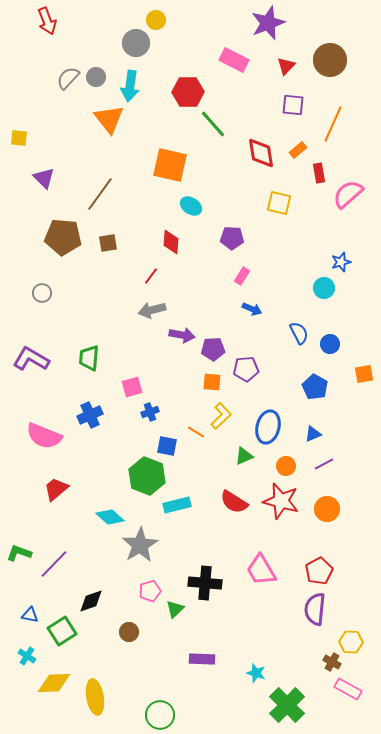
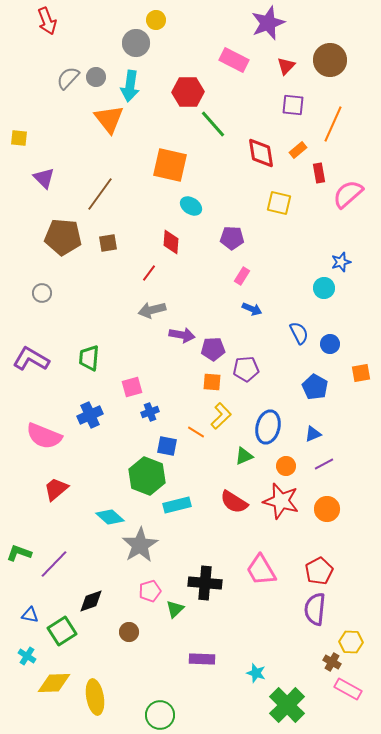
red line at (151, 276): moved 2 px left, 3 px up
orange square at (364, 374): moved 3 px left, 1 px up
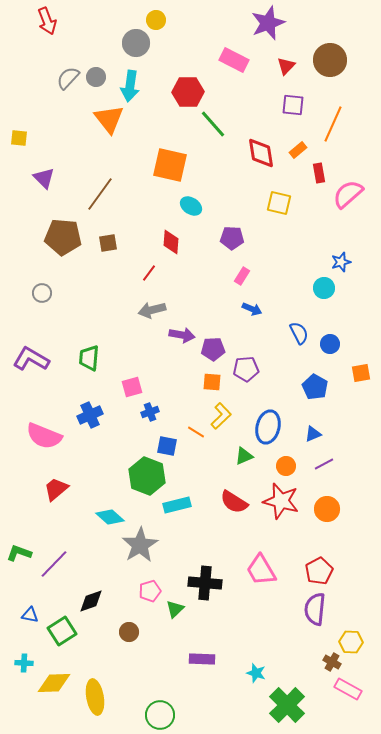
cyan cross at (27, 656): moved 3 px left, 7 px down; rotated 30 degrees counterclockwise
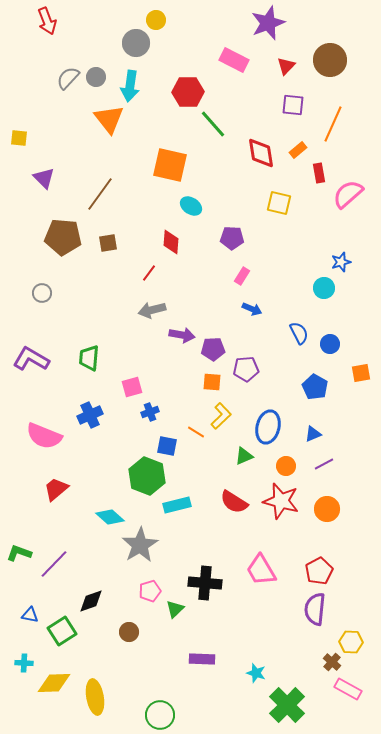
brown cross at (332, 662): rotated 12 degrees clockwise
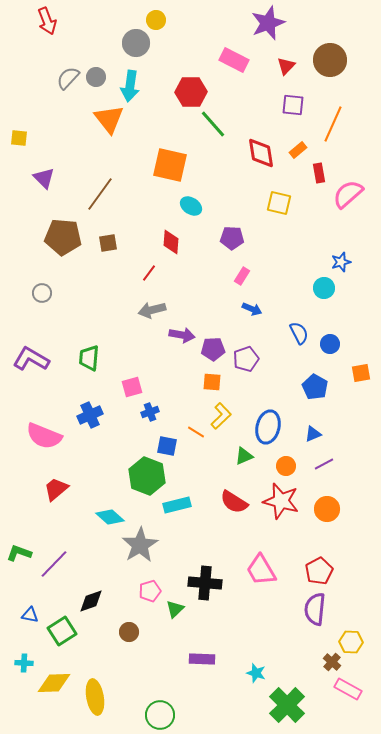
red hexagon at (188, 92): moved 3 px right
purple pentagon at (246, 369): moved 10 px up; rotated 15 degrees counterclockwise
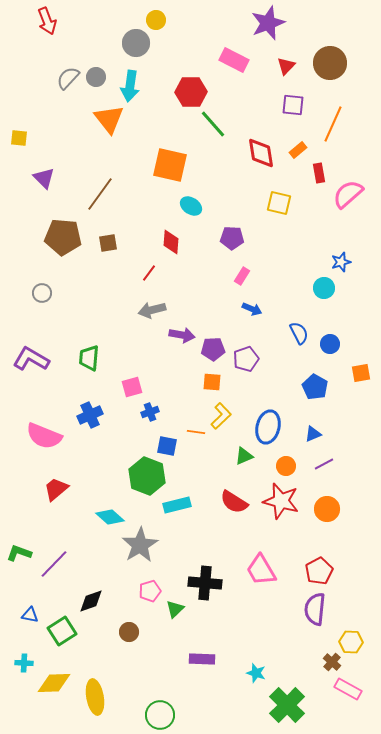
brown circle at (330, 60): moved 3 px down
orange line at (196, 432): rotated 24 degrees counterclockwise
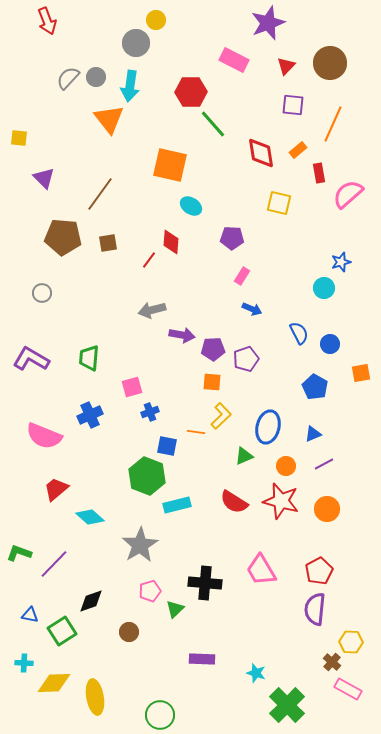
red line at (149, 273): moved 13 px up
cyan diamond at (110, 517): moved 20 px left
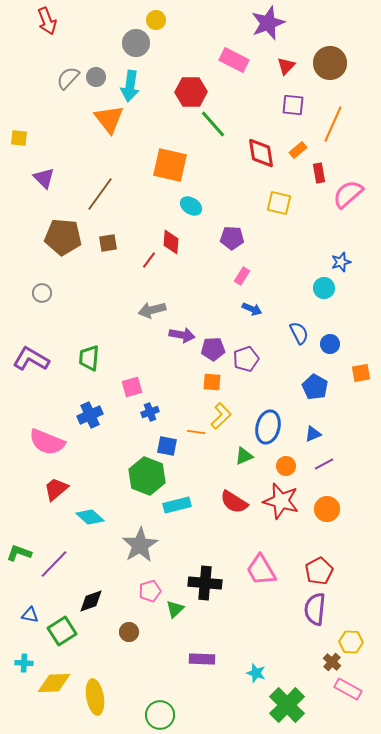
pink semicircle at (44, 436): moved 3 px right, 6 px down
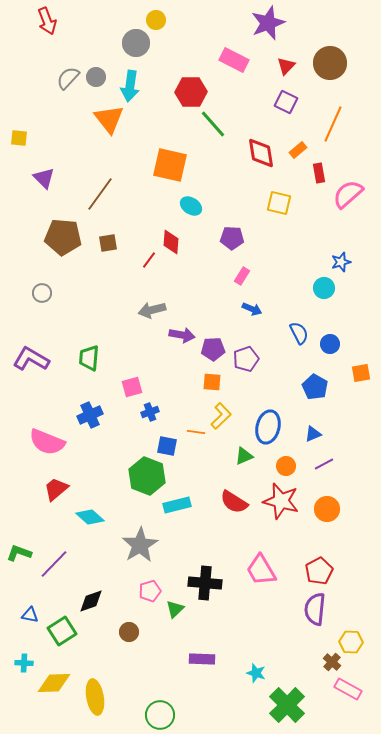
purple square at (293, 105): moved 7 px left, 3 px up; rotated 20 degrees clockwise
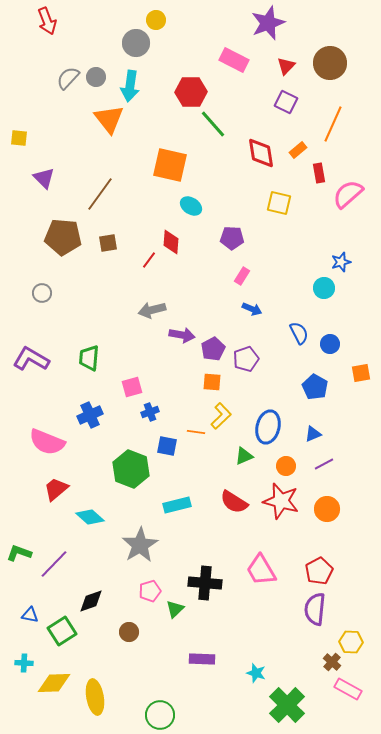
purple pentagon at (213, 349): rotated 25 degrees counterclockwise
green hexagon at (147, 476): moved 16 px left, 7 px up
